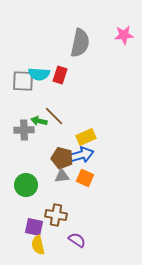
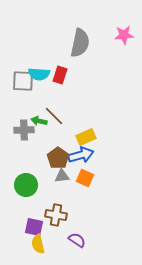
brown pentagon: moved 4 px left; rotated 20 degrees clockwise
yellow semicircle: moved 1 px up
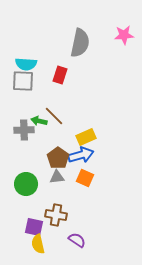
cyan semicircle: moved 13 px left, 10 px up
gray triangle: moved 5 px left, 1 px down
green circle: moved 1 px up
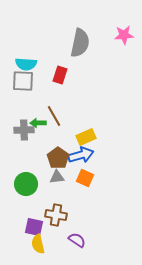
brown line: rotated 15 degrees clockwise
green arrow: moved 1 px left, 2 px down; rotated 14 degrees counterclockwise
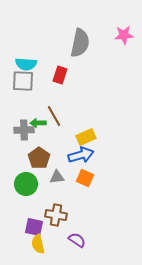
brown pentagon: moved 19 px left
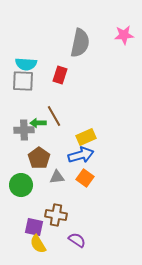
orange square: rotated 12 degrees clockwise
green circle: moved 5 px left, 1 px down
yellow semicircle: rotated 18 degrees counterclockwise
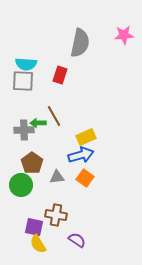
brown pentagon: moved 7 px left, 5 px down
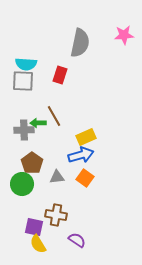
green circle: moved 1 px right, 1 px up
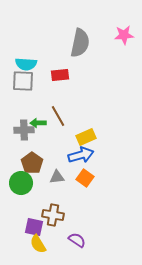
red rectangle: rotated 66 degrees clockwise
brown line: moved 4 px right
green circle: moved 1 px left, 1 px up
brown cross: moved 3 px left
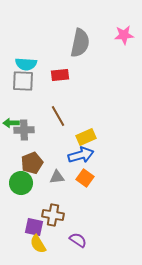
green arrow: moved 27 px left
brown pentagon: rotated 15 degrees clockwise
purple semicircle: moved 1 px right
